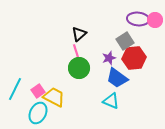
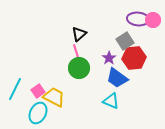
pink circle: moved 2 px left
purple star: rotated 16 degrees counterclockwise
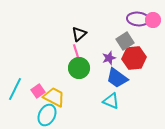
purple star: rotated 16 degrees clockwise
cyan ellipse: moved 9 px right, 2 px down
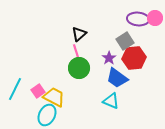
pink circle: moved 2 px right, 2 px up
purple star: rotated 16 degrees counterclockwise
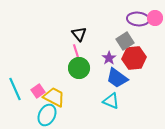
black triangle: rotated 28 degrees counterclockwise
cyan line: rotated 50 degrees counterclockwise
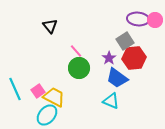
pink circle: moved 2 px down
black triangle: moved 29 px left, 8 px up
pink line: rotated 24 degrees counterclockwise
cyan ellipse: rotated 15 degrees clockwise
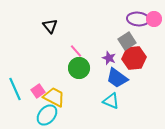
pink circle: moved 1 px left, 1 px up
gray square: moved 2 px right
purple star: rotated 16 degrees counterclockwise
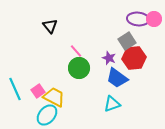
cyan triangle: moved 1 px right, 3 px down; rotated 42 degrees counterclockwise
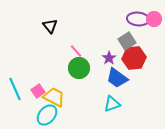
purple star: rotated 16 degrees clockwise
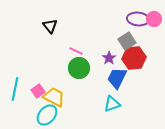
pink line: rotated 24 degrees counterclockwise
blue trapezoid: rotated 80 degrees clockwise
cyan line: rotated 35 degrees clockwise
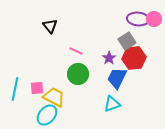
green circle: moved 1 px left, 6 px down
pink square: moved 1 px left, 3 px up; rotated 32 degrees clockwise
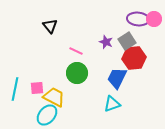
purple star: moved 3 px left, 16 px up; rotated 16 degrees counterclockwise
green circle: moved 1 px left, 1 px up
